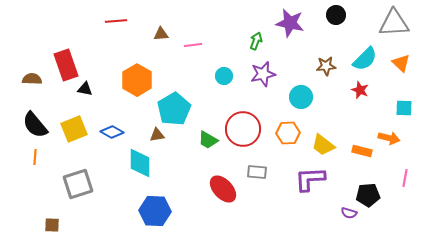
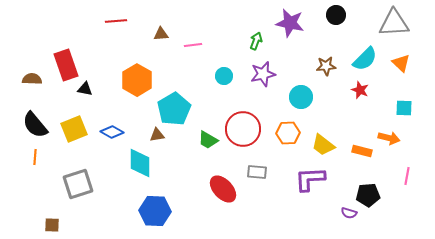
pink line at (405, 178): moved 2 px right, 2 px up
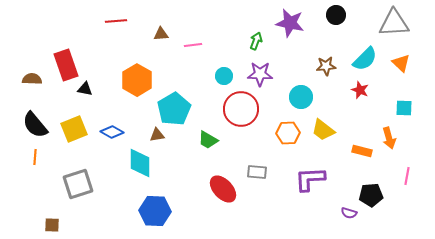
purple star at (263, 74): moved 3 px left; rotated 15 degrees clockwise
red circle at (243, 129): moved 2 px left, 20 px up
orange arrow at (389, 138): rotated 60 degrees clockwise
yellow trapezoid at (323, 145): moved 15 px up
black pentagon at (368, 195): moved 3 px right
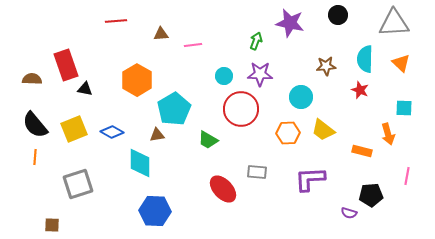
black circle at (336, 15): moved 2 px right
cyan semicircle at (365, 59): rotated 136 degrees clockwise
orange arrow at (389, 138): moved 1 px left, 4 px up
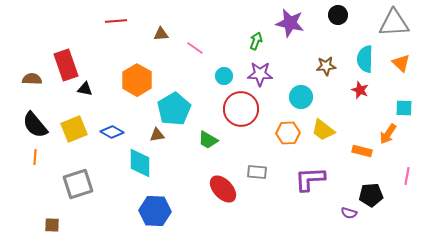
pink line at (193, 45): moved 2 px right, 3 px down; rotated 42 degrees clockwise
orange arrow at (388, 134): rotated 50 degrees clockwise
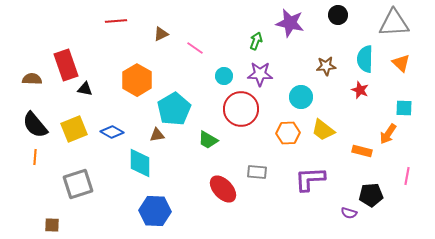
brown triangle at (161, 34): rotated 21 degrees counterclockwise
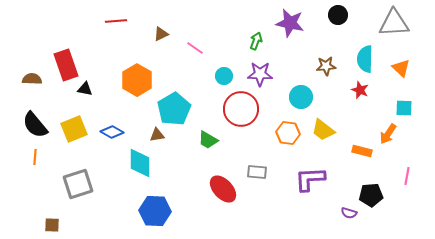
orange triangle at (401, 63): moved 5 px down
orange hexagon at (288, 133): rotated 10 degrees clockwise
